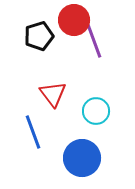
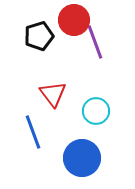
purple line: moved 1 px right, 1 px down
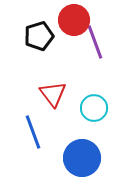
cyan circle: moved 2 px left, 3 px up
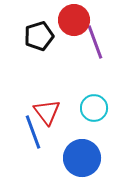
red triangle: moved 6 px left, 18 px down
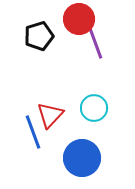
red circle: moved 5 px right, 1 px up
red triangle: moved 3 px right, 3 px down; rotated 20 degrees clockwise
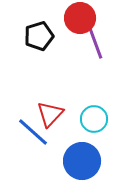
red circle: moved 1 px right, 1 px up
cyan circle: moved 11 px down
red triangle: moved 1 px up
blue line: rotated 28 degrees counterclockwise
blue circle: moved 3 px down
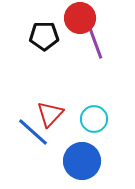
black pentagon: moved 5 px right; rotated 16 degrees clockwise
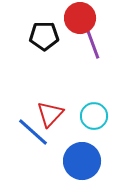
purple line: moved 3 px left
cyan circle: moved 3 px up
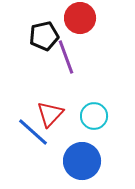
black pentagon: rotated 12 degrees counterclockwise
purple line: moved 26 px left, 15 px down
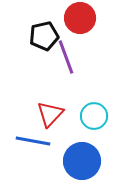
blue line: moved 9 px down; rotated 32 degrees counterclockwise
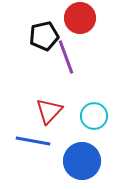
red triangle: moved 1 px left, 3 px up
